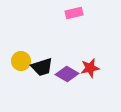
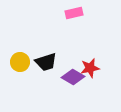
yellow circle: moved 1 px left, 1 px down
black trapezoid: moved 4 px right, 5 px up
purple diamond: moved 6 px right, 3 px down
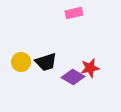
yellow circle: moved 1 px right
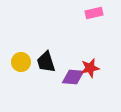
pink rectangle: moved 20 px right
black trapezoid: rotated 90 degrees clockwise
purple diamond: rotated 25 degrees counterclockwise
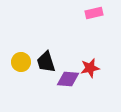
purple diamond: moved 5 px left, 2 px down
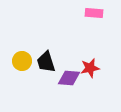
pink rectangle: rotated 18 degrees clockwise
yellow circle: moved 1 px right, 1 px up
purple diamond: moved 1 px right, 1 px up
